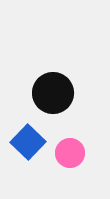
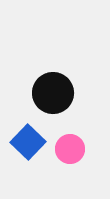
pink circle: moved 4 px up
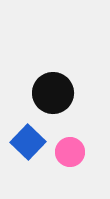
pink circle: moved 3 px down
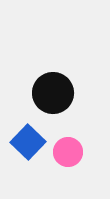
pink circle: moved 2 px left
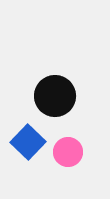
black circle: moved 2 px right, 3 px down
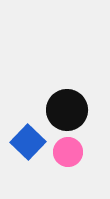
black circle: moved 12 px right, 14 px down
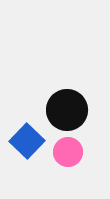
blue square: moved 1 px left, 1 px up
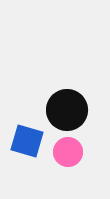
blue square: rotated 28 degrees counterclockwise
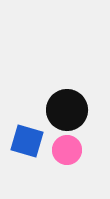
pink circle: moved 1 px left, 2 px up
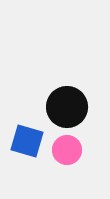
black circle: moved 3 px up
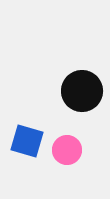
black circle: moved 15 px right, 16 px up
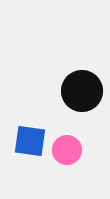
blue square: moved 3 px right; rotated 8 degrees counterclockwise
